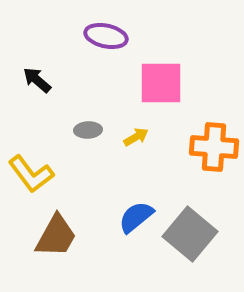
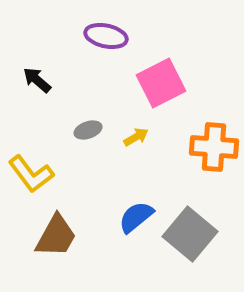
pink square: rotated 27 degrees counterclockwise
gray ellipse: rotated 16 degrees counterclockwise
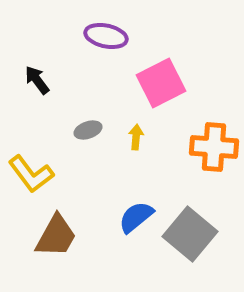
black arrow: rotated 12 degrees clockwise
yellow arrow: rotated 55 degrees counterclockwise
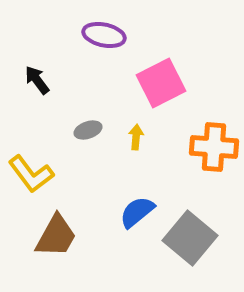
purple ellipse: moved 2 px left, 1 px up
blue semicircle: moved 1 px right, 5 px up
gray square: moved 4 px down
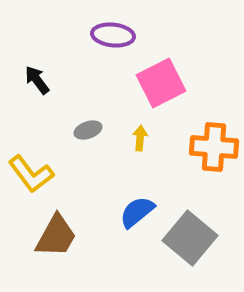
purple ellipse: moved 9 px right; rotated 6 degrees counterclockwise
yellow arrow: moved 4 px right, 1 px down
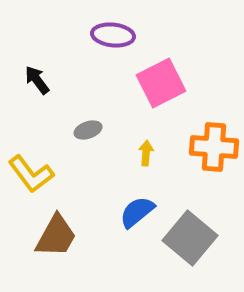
yellow arrow: moved 6 px right, 15 px down
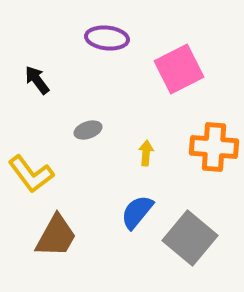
purple ellipse: moved 6 px left, 3 px down
pink square: moved 18 px right, 14 px up
blue semicircle: rotated 12 degrees counterclockwise
